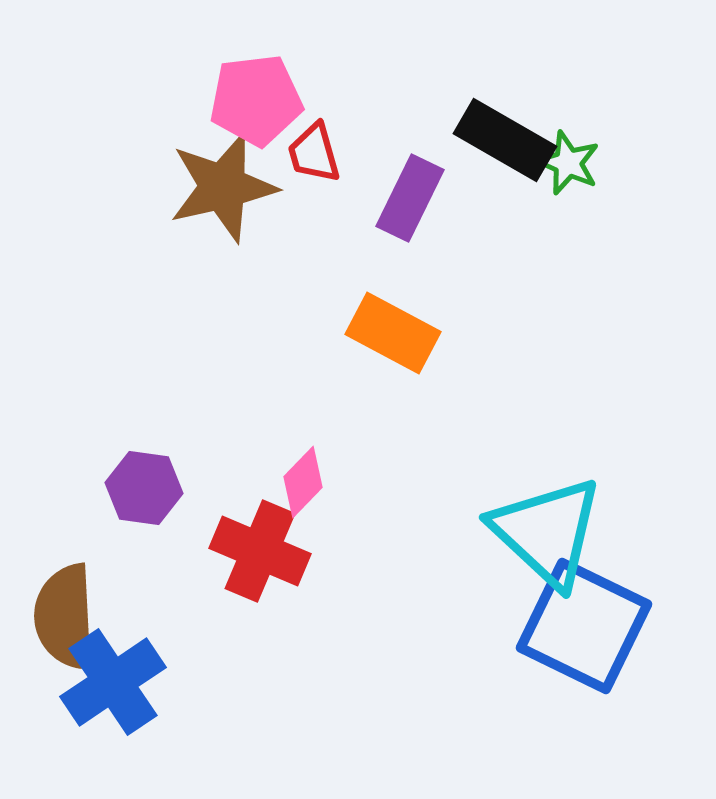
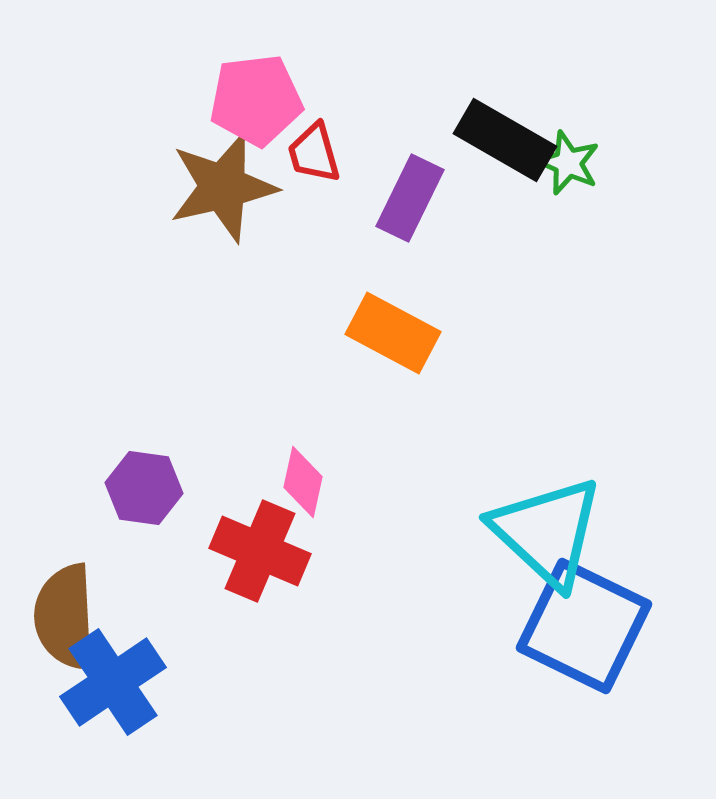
pink diamond: rotated 32 degrees counterclockwise
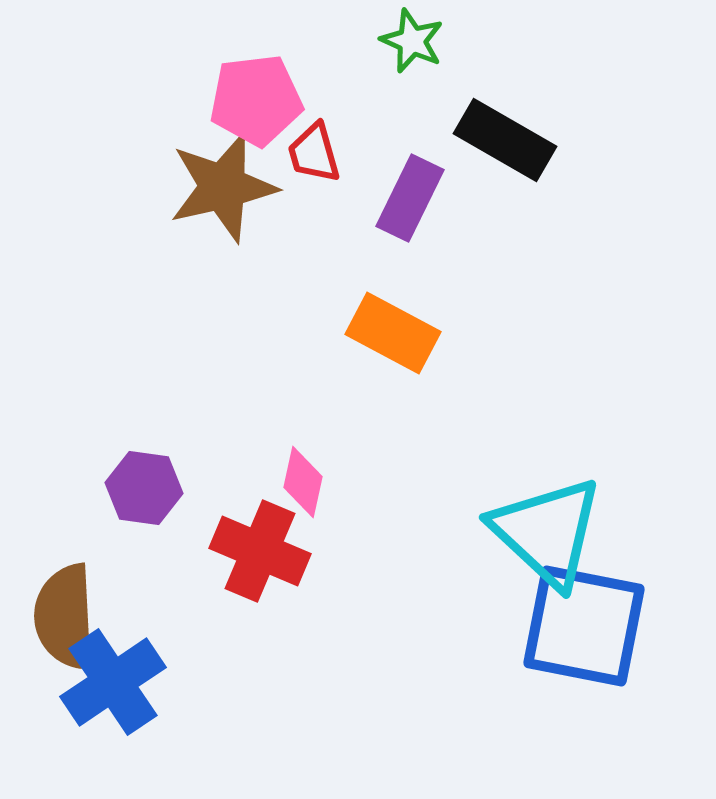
green star: moved 156 px left, 122 px up
blue square: rotated 15 degrees counterclockwise
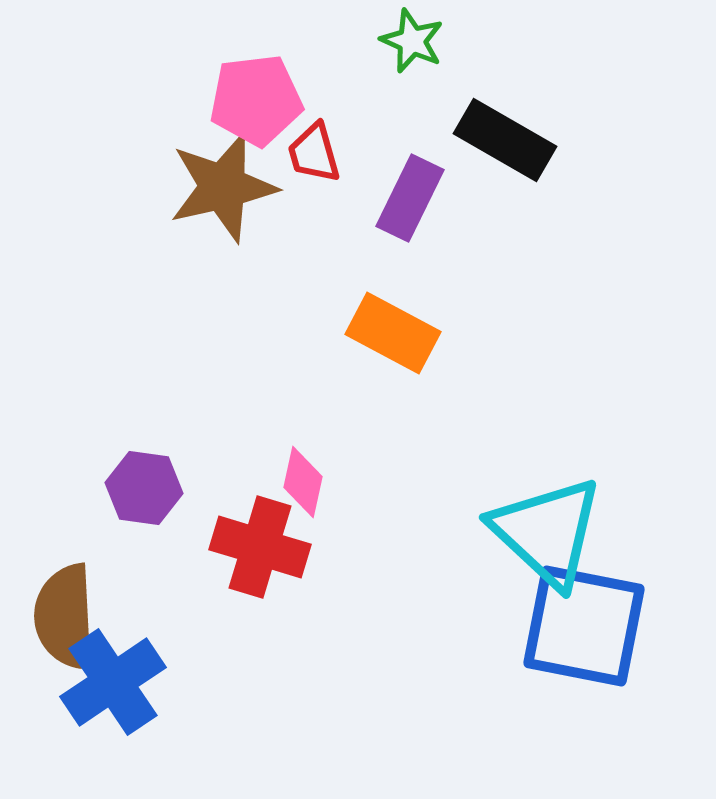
red cross: moved 4 px up; rotated 6 degrees counterclockwise
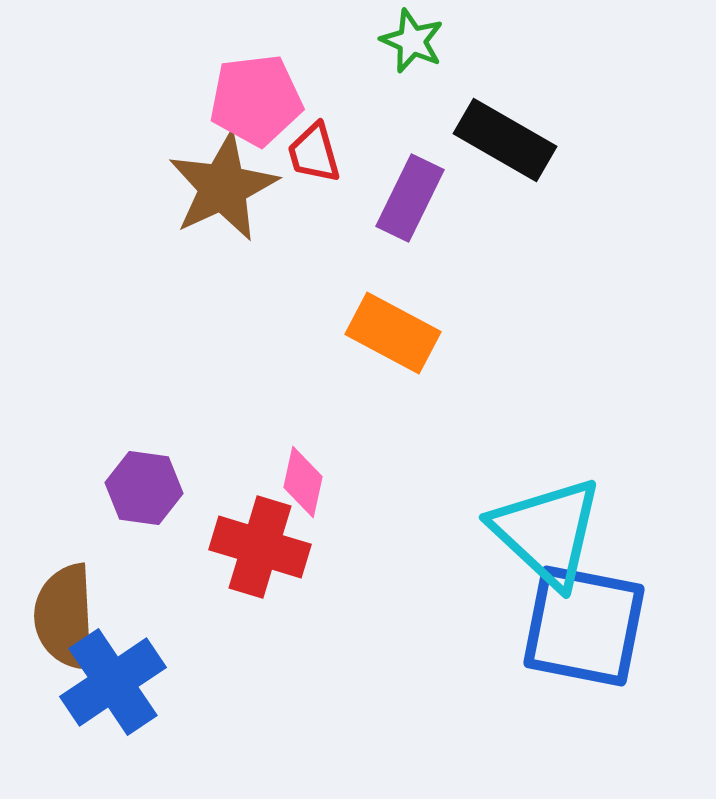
brown star: rotated 12 degrees counterclockwise
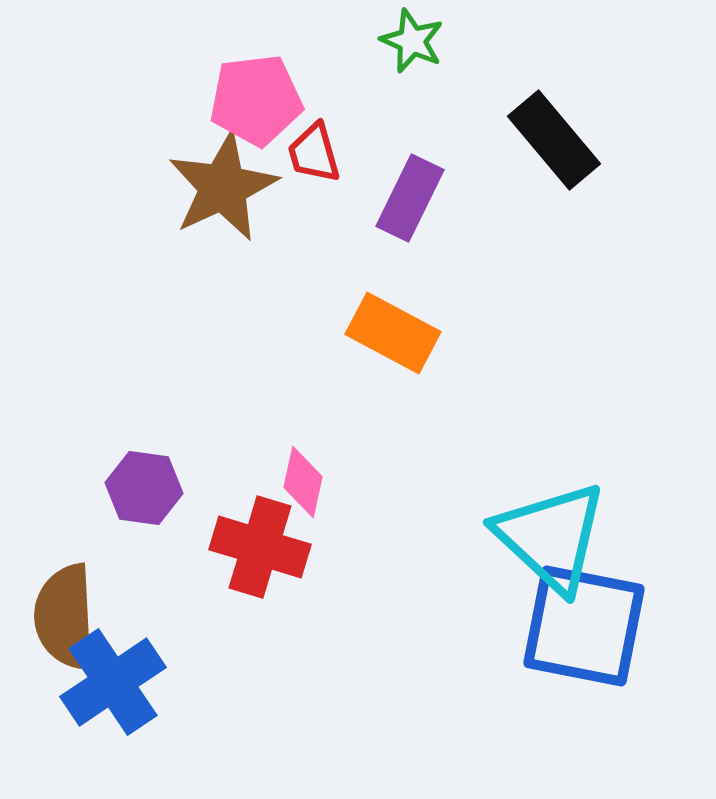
black rectangle: moved 49 px right; rotated 20 degrees clockwise
cyan triangle: moved 4 px right, 5 px down
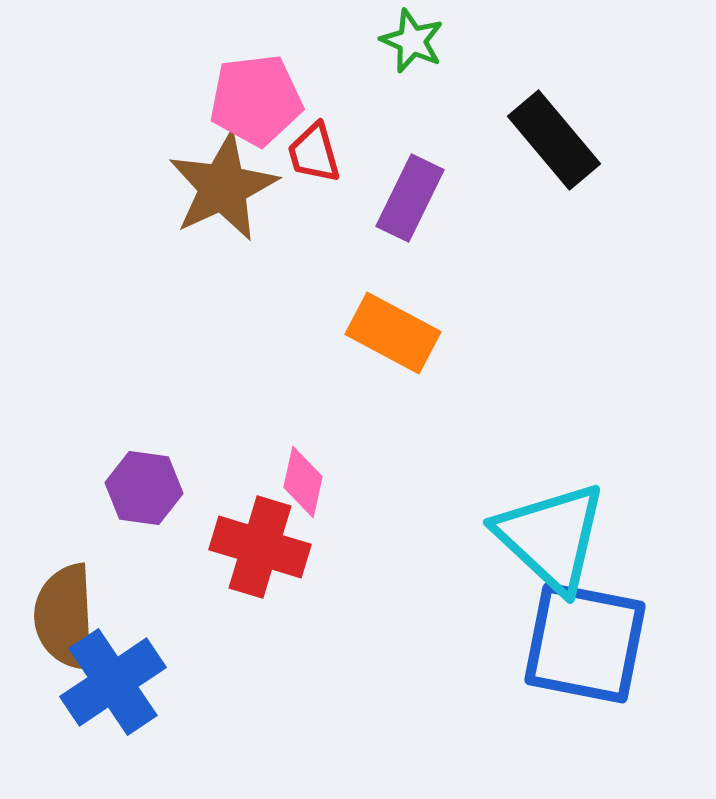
blue square: moved 1 px right, 17 px down
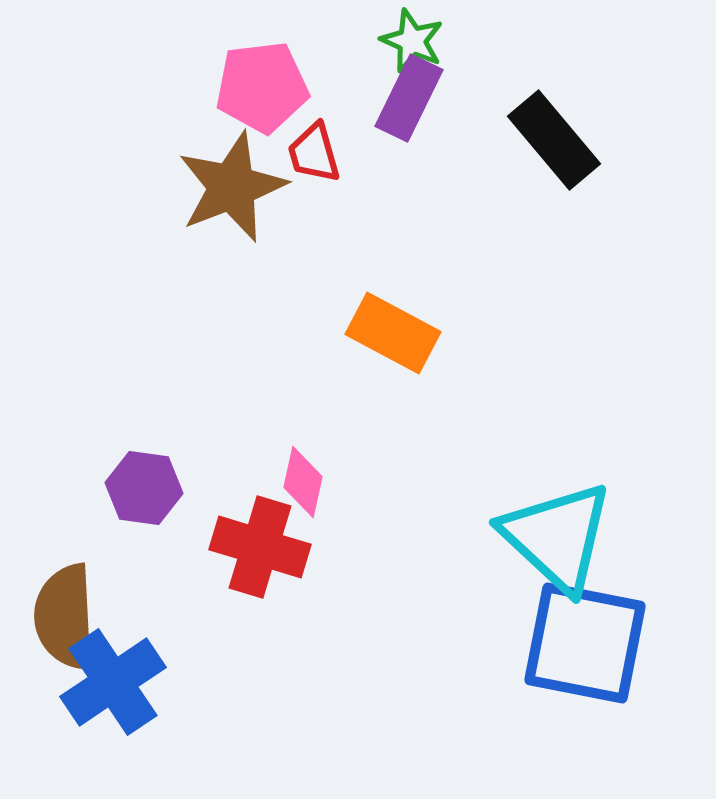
pink pentagon: moved 6 px right, 13 px up
brown star: moved 9 px right; rotated 4 degrees clockwise
purple rectangle: moved 1 px left, 100 px up
cyan triangle: moved 6 px right
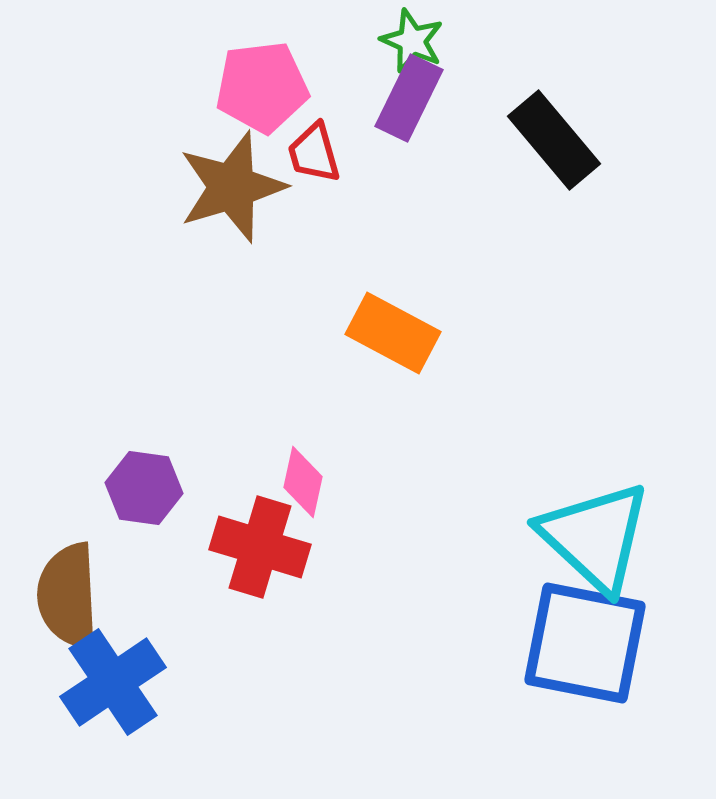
brown star: rotated 4 degrees clockwise
cyan triangle: moved 38 px right
brown semicircle: moved 3 px right, 21 px up
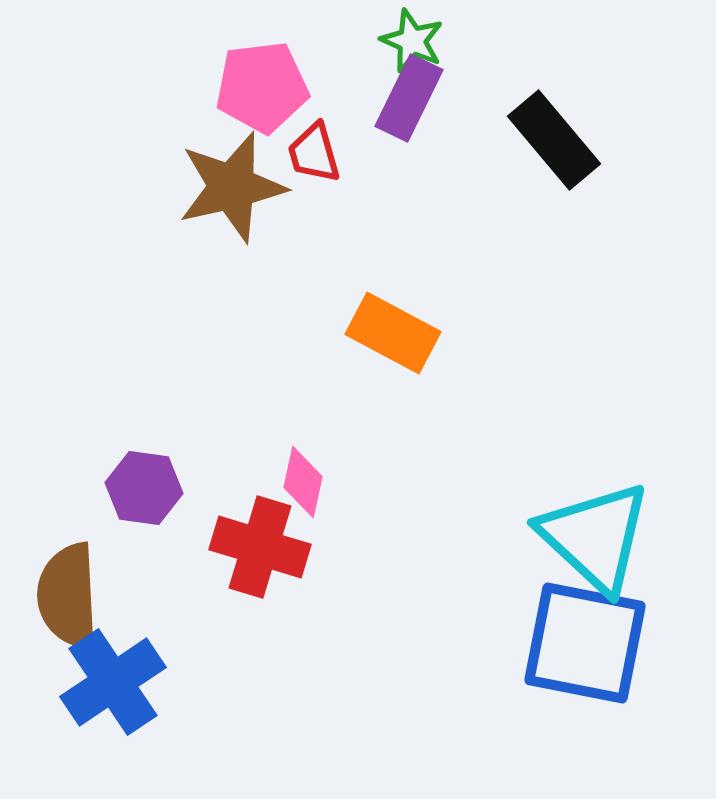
brown star: rotated 4 degrees clockwise
